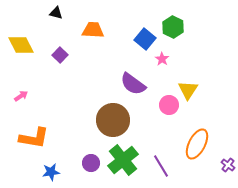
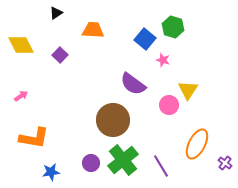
black triangle: rotated 48 degrees counterclockwise
green hexagon: rotated 10 degrees counterclockwise
pink star: moved 1 px right, 1 px down; rotated 16 degrees counterclockwise
purple cross: moved 3 px left, 2 px up
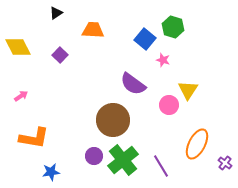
yellow diamond: moved 3 px left, 2 px down
purple circle: moved 3 px right, 7 px up
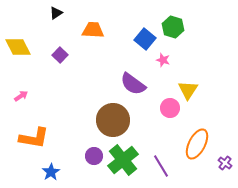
pink circle: moved 1 px right, 3 px down
blue star: rotated 24 degrees counterclockwise
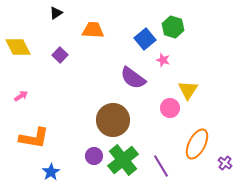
blue square: rotated 10 degrees clockwise
purple semicircle: moved 6 px up
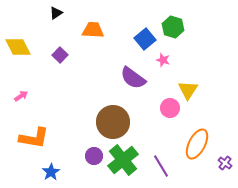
brown circle: moved 2 px down
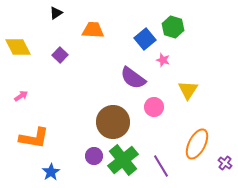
pink circle: moved 16 px left, 1 px up
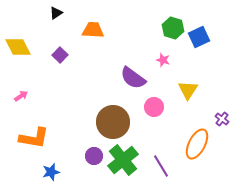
green hexagon: moved 1 px down
blue square: moved 54 px right, 2 px up; rotated 15 degrees clockwise
purple cross: moved 3 px left, 44 px up
blue star: rotated 18 degrees clockwise
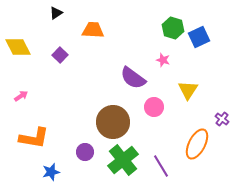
purple circle: moved 9 px left, 4 px up
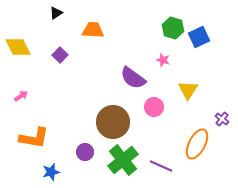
purple line: rotated 35 degrees counterclockwise
